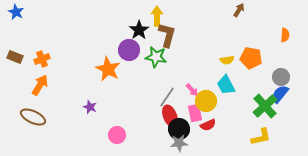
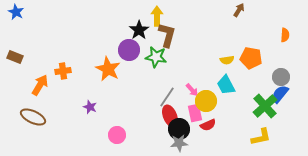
orange cross: moved 21 px right, 12 px down; rotated 14 degrees clockwise
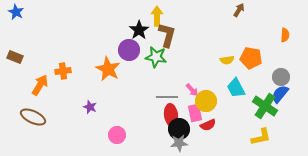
cyan trapezoid: moved 10 px right, 3 px down
gray line: rotated 55 degrees clockwise
green cross: rotated 15 degrees counterclockwise
red ellipse: moved 1 px right, 1 px up; rotated 15 degrees clockwise
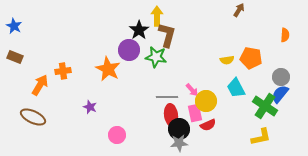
blue star: moved 2 px left, 14 px down
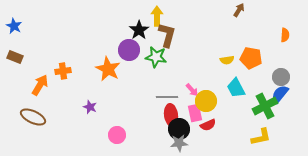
green cross: rotated 30 degrees clockwise
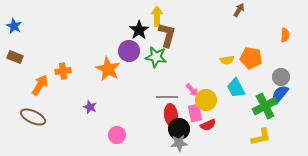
purple circle: moved 1 px down
yellow circle: moved 1 px up
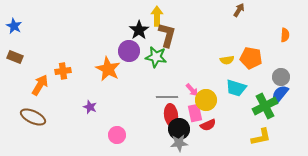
cyan trapezoid: rotated 45 degrees counterclockwise
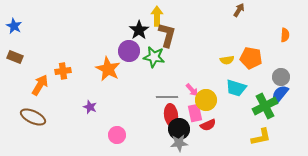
green star: moved 2 px left
